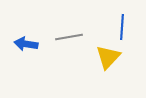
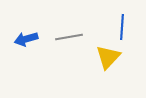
blue arrow: moved 5 px up; rotated 25 degrees counterclockwise
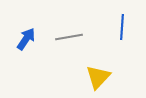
blue arrow: rotated 140 degrees clockwise
yellow triangle: moved 10 px left, 20 px down
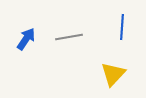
yellow triangle: moved 15 px right, 3 px up
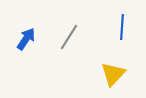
gray line: rotated 48 degrees counterclockwise
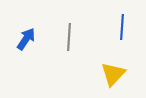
gray line: rotated 28 degrees counterclockwise
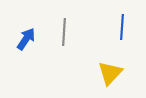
gray line: moved 5 px left, 5 px up
yellow triangle: moved 3 px left, 1 px up
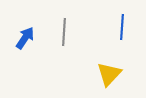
blue arrow: moved 1 px left, 1 px up
yellow triangle: moved 1 px left, 1 px down
